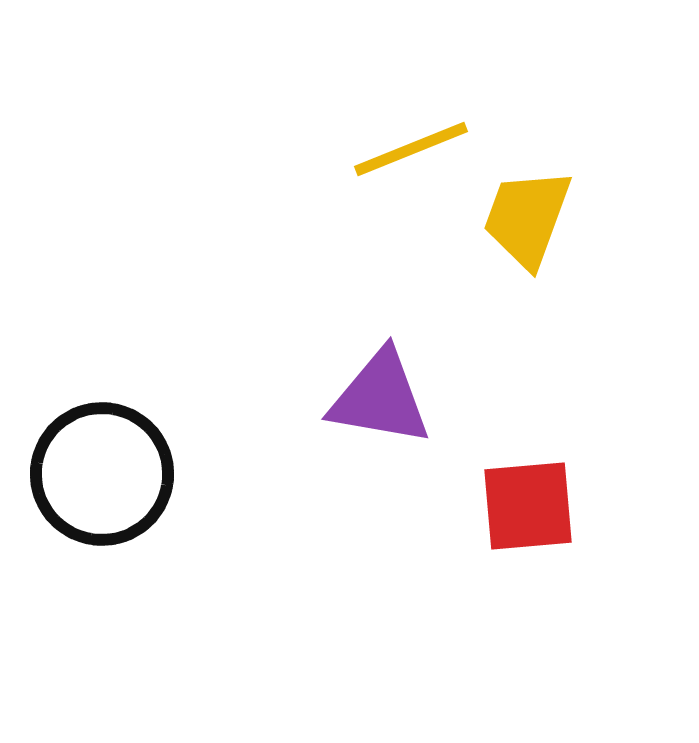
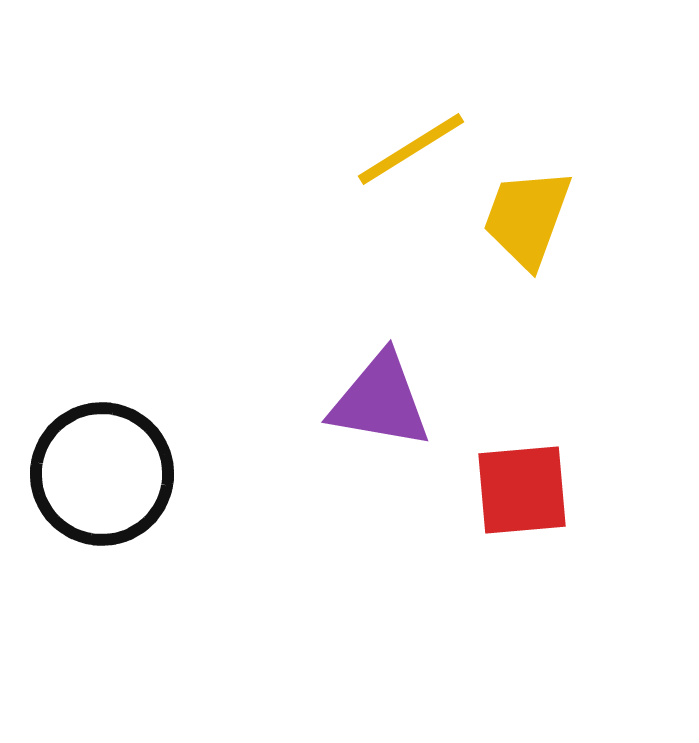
yellow line: rotated 10 degrees counterclockwise
purple triangle: moved 3 px down
red square: moved 6 px left, 16 px up
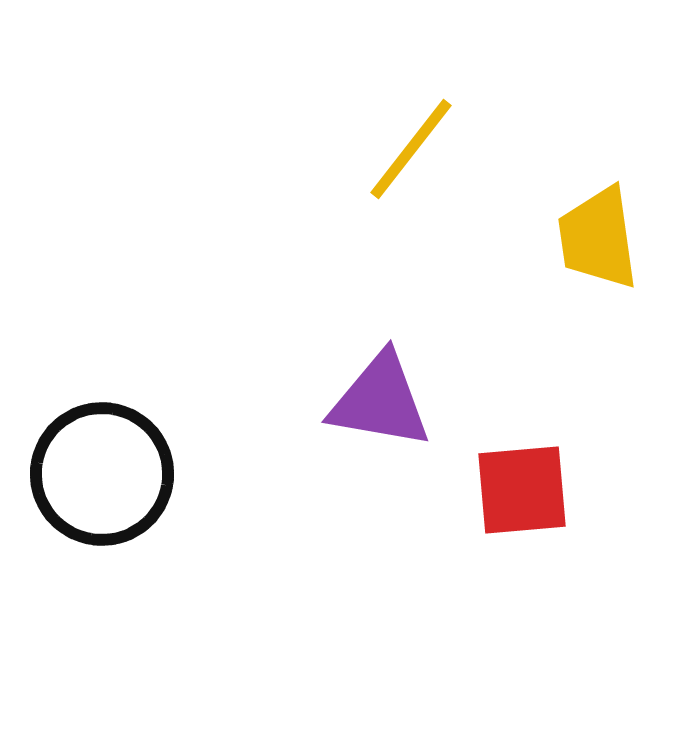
yellow line: rotated 20 degrees counterclockwise
yellow trapezoid: moved 71 px right, 20 px down; rotated 28 degrees counterclockwise
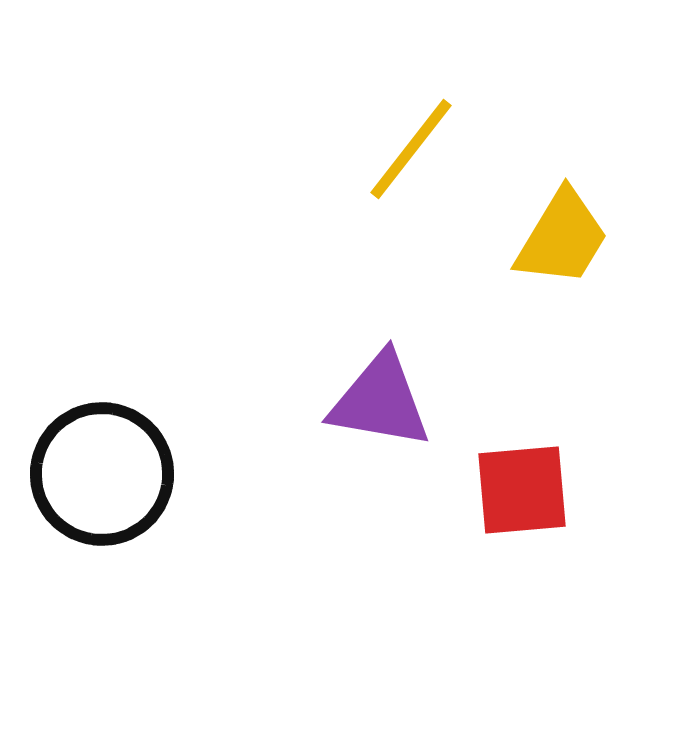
yellow trapezoid: moved 36 px left; rotated 141 degrees counterclockwise
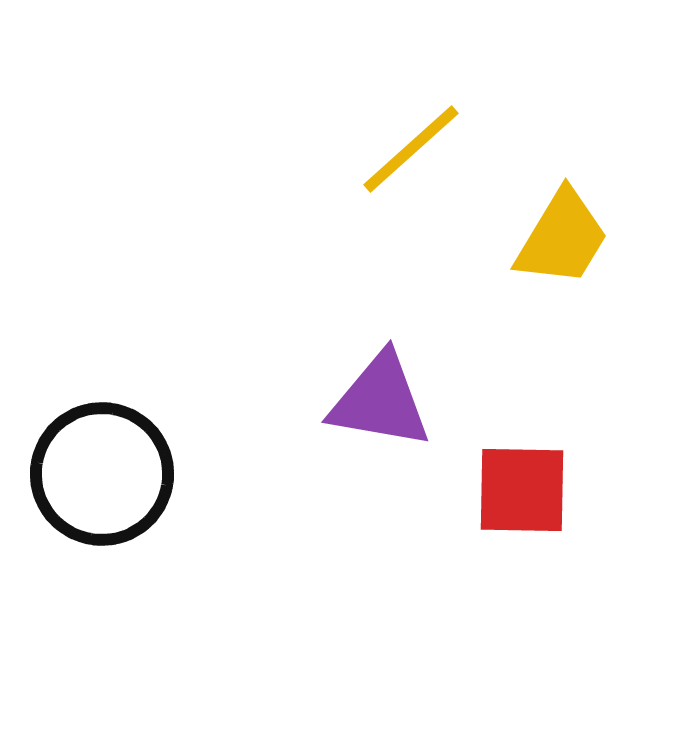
yellow line: rotated 10 degrees clockwise
red square: rotated 6 degrees clockwise
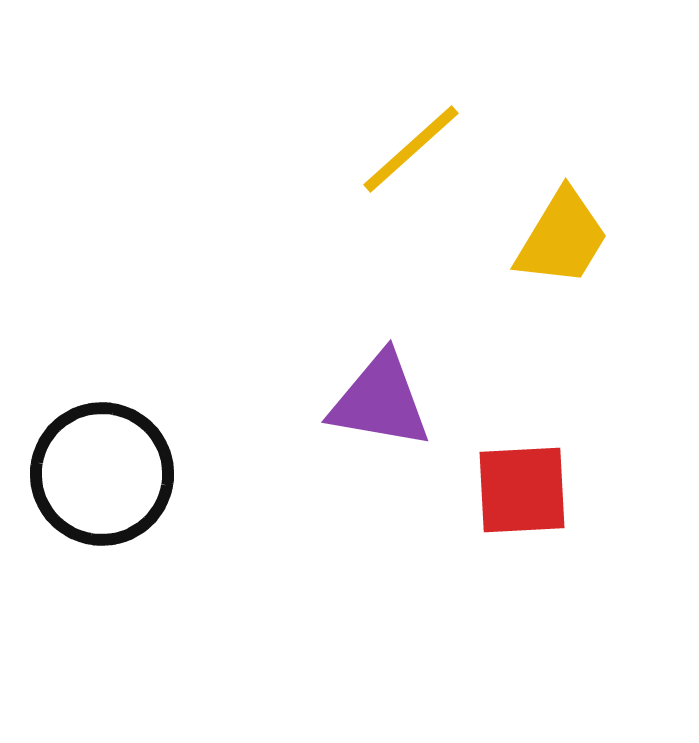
red square: rotated 4 degrees counterclockwise
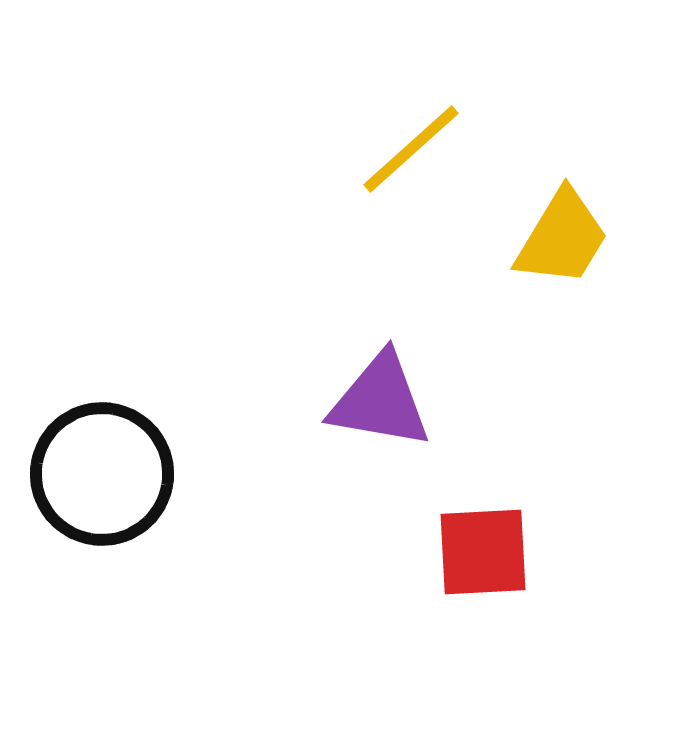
red square: moved 39 px left, 62 px down
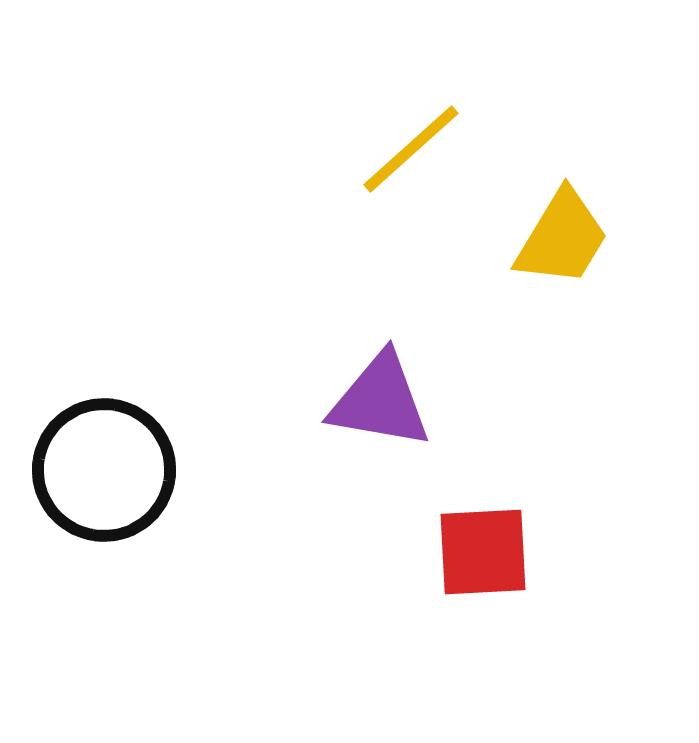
black circle: moved 2 px right, 4 px up
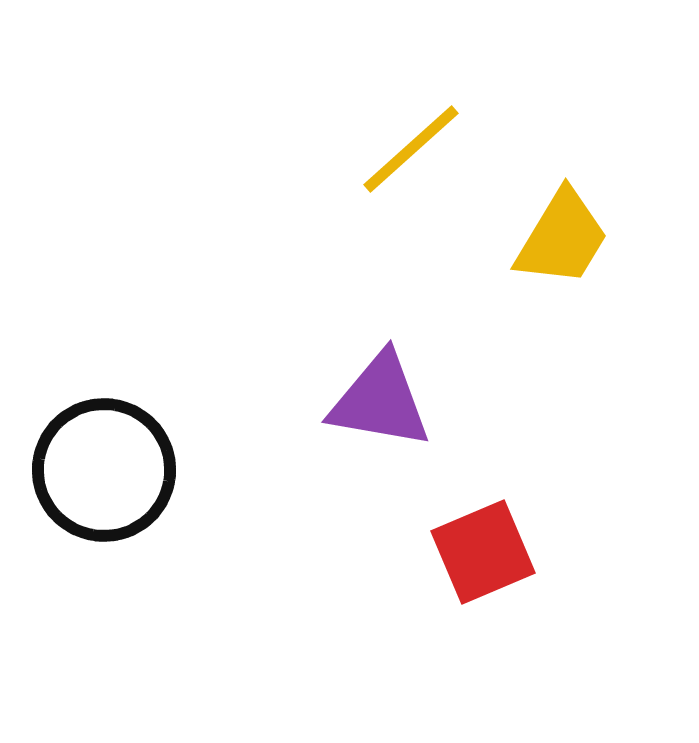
red square: rotated 20 degrees counterclockwise
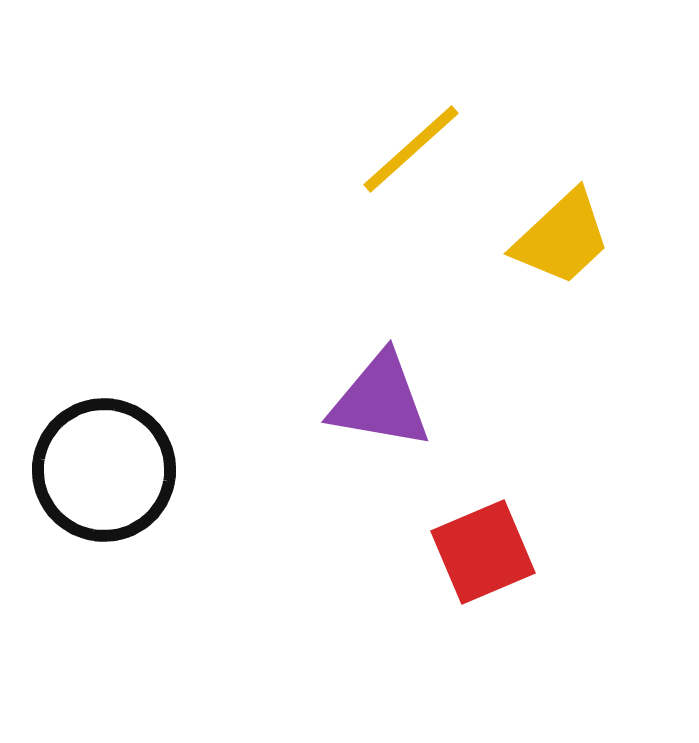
yellow trapezoid: rotated 16 degrees clockwise
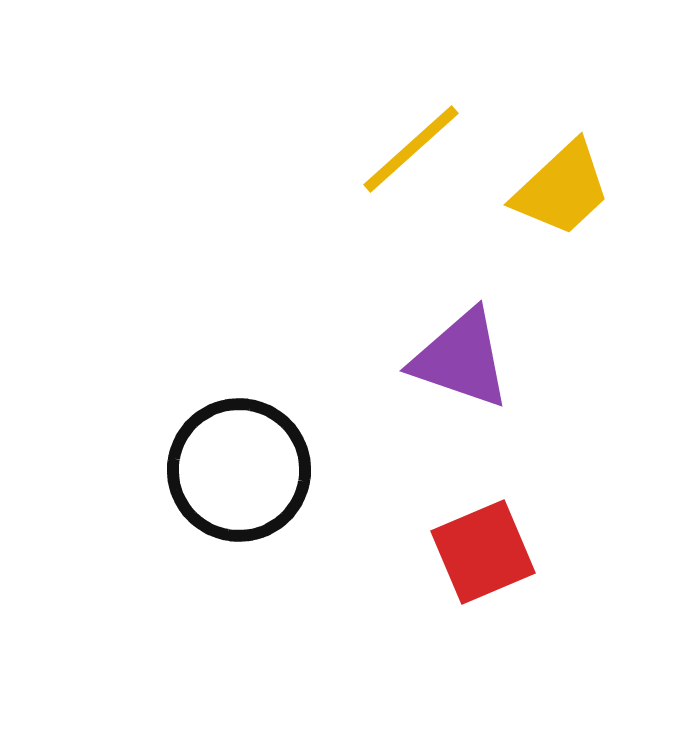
yellow trapezoid: moved 49 px up
purple triangle: moved 81 px right, 42 px up; rotated 9 degrees clockwise
black circle: moved 135 px right
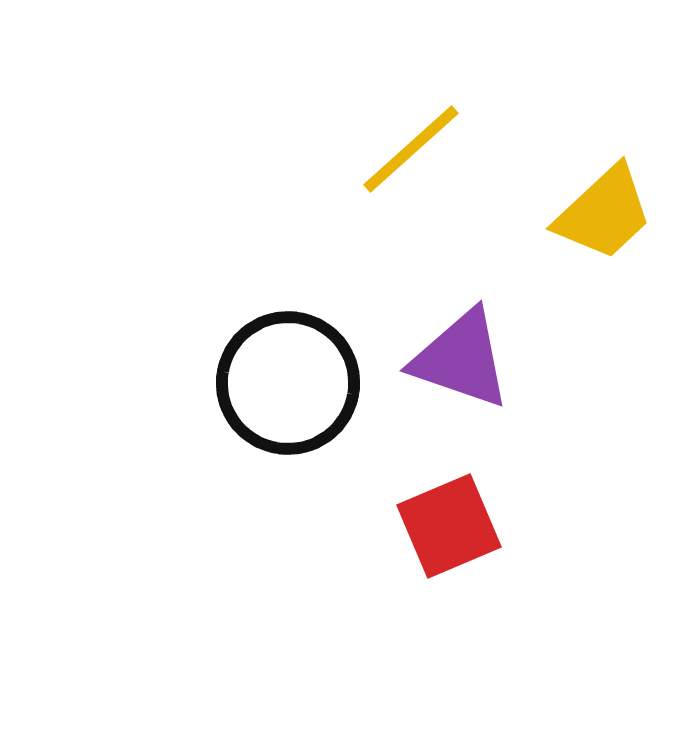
yellow trapezoid: moved 42 px right, 24 px down
black circle: moved 49 px right, 87 px up
red square: moved 34 px left, 26 px up
